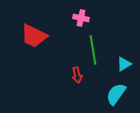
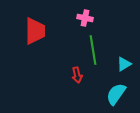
pink cross: moved 4 px right
red trapezoid: moved 1 px right, 5 px up; rotated 116 degrees counterclockwise
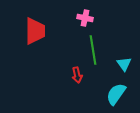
cyan triangle: rotated 35 degrees counterclockwise
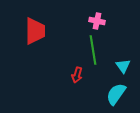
pink cross: moved 12 px right, 3 px down
cyan triangle: moved 1 px left, 2 px down
red arrow: rotated 28 degrees clockwise
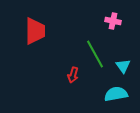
pink cross: moved 16 px right
green line: moved 2 px right, 4 px down; rotated 20 degrees counterclockwise
red arrow: moved 4 px left
cyan semicircle: rotated 45 degrees clockwise
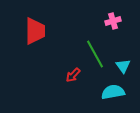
pink cross: rotated 28 degrees counterclockwise
red arrow: rotated 28 degrees clockwise
cyan semicircle: moved 3 px left, 2 px up
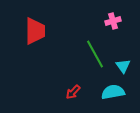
red arrow: moved 17 px down
